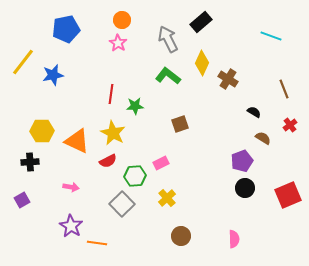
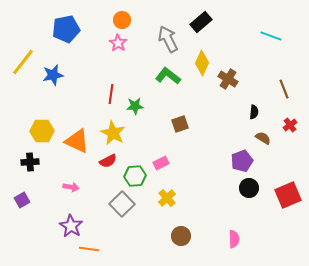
black semicircle: rotated 64 degrees clockwise
black circle: moved 4 px right
orange line: moved 8 px left, 6 px down
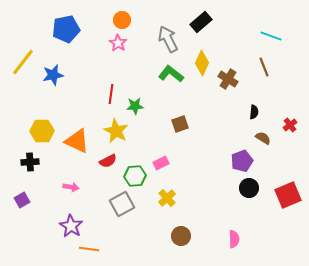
green L-shape: moved 3 px right, 2 px up
brown line: moved 20 px left, 22 px up
yellow star: moved 3 px right, 2 px up
gray square: rotated 15 degrees clockwise
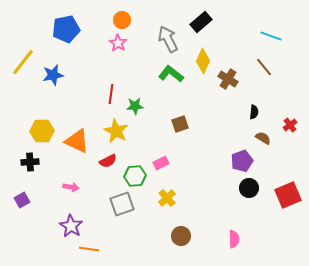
yellow diamond: moved 1 px right, 2 px up
brown line: rotated 18 degrees counterclockwise
gray square: rotated 10 degrees clockwise
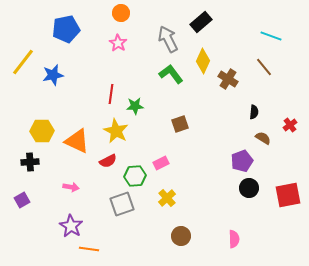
orange circle: moved 1 px left, 7 px up
green L-shape: rotated 15 degrees clockwise
red square: rotated 12 degrees clockwise
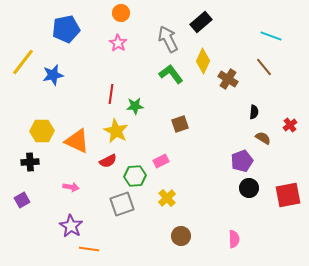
pink rectangle: moved 2 px up
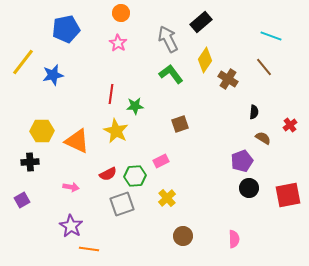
yellow diamond: moved 2 px right, 1 px up; rotated 10 degrees clockwise
red semicircle: moved 13 px down
brown circle: moved 2 px right
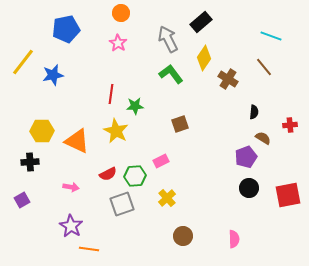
yellow diamond: moved 1 px left, 2 px up
red cross: rotated 32 degrees clockwise
purple pentagon: moved 4 px right, 4 px up
